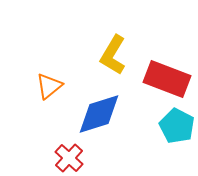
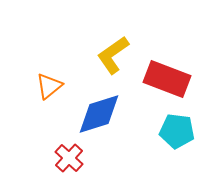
yellow L-shape: rotated 24 degrees clockwise
cyan pentagon: moved 5 px down; rotated 20 degrees counterclockwise
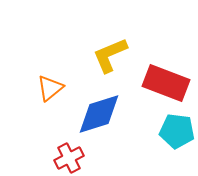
yellow L-shape: moved 3 px left; rotated 12 degrees clockwise
red rectangle: moved 1 px left, 4 px down
orange triangle: moved 1 px right, 2 px down
red cross: rotated 20 degrees clockwise
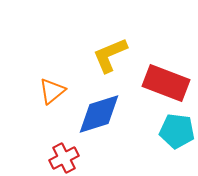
orange triangle: moved 2 px right, 3 px down
red cross: moved 5 px left
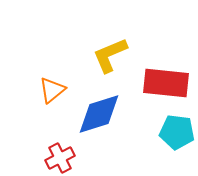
red rectangle: rotated 15 degrees counterclockwise
orange triangle: moved 1 px up
cyan pentagon: moved 1 px down
red cross: moved 4 px left
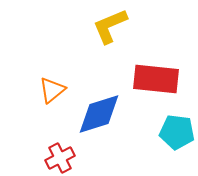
yellow L-shape: moved 29 px up
red rectangle: moved 10 px left, 4 px up
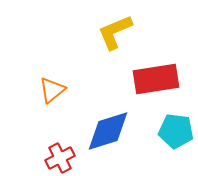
yellow L-shape: moved 5 px right, 6 px down
red rectangle: rotated 15 degrees counterclockwise
blue diamond: moved 9 px right, 17 px down
cyan pentagon: moved 1 px left, 1 px up
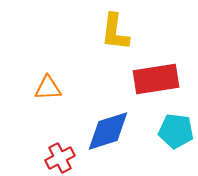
yellow L-shape: rotated 60 degrees counterclockwise
orange triangle: moved 4 px left, 2 px up; rotated 36 degrees clockwise
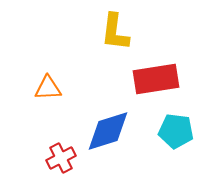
red cross: moved 1 px right
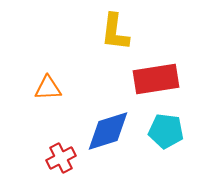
cyan pentagon: moved 10 px left
